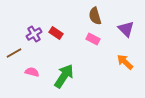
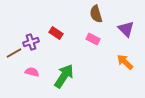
brown semicircle: moved 1 px right, 2 px up
purple cross: moved 3 px left, 8 px down; rotated 14 degrees clockwise
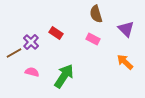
purple cross: rotated 28 degrees counterclockwise
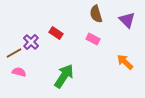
purple triangle: moved 1 px right, 9 px up
pink semicircle: moved 13 px left
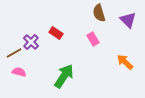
brown semicircle: moved 3 px right, 1 px up
purple triangle: moved 1 px right
pink rectangle: rotated 32 degrees clockwise
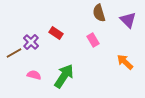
pink rectangle: moved 1 px down
pink semicircle: moved 15 px right, 3 px down
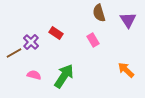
purple triangle: rotated 12 degrees clockwise
orange arrow: moved 1 px right, 8 px down
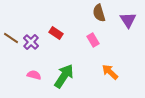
brown line: moved 3 px left, 15 px up; rotated 63 degrees clockwise
orange arrow: moved 16 px left, 2 px down
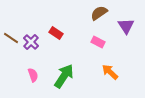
brown semicircle: rotated 72 degrees clockwise
purple triangle: moved 2 px left, 6 px down
pink rectangle: moved 5 px right, 2 px down; rotated 32 degrees counterclockwise
pink semicircle: moved 1 px left; rotated 56 degrees clockwise
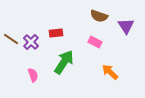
brown semicircle: moved 3 px down; rotated 126 degrees counterclockwise
red rectangle: rotated 40 degrees counterclockwise
brown line: moved 1 px down
pink rectangle: moved 3 px left
green arrow: moved 14 px up
